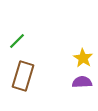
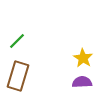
brown rectangle: moved 5 px left
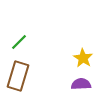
green line: moved 2 px right, 1 px down
purple semicircle: moved 1 px left, 2 px down
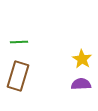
green line: rotated 42 degrees clockwise
yellow star: moved 1 px left, 1 px down
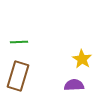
purple semicircle: moved 7 px left, 1 px down
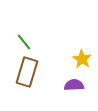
green line: moved 5 px right; rotated 54 degrees clockwise
brown rectangle: moved 9 px right, 4 px up
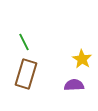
green line: rotated 12 degrees clockwise
brown rectangle: moved 1 px left, 2 px down
